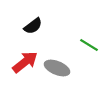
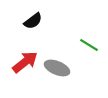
black semicircle: moved 5 px up
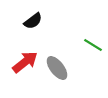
green line: moved 4 px right
gray ellipse: rotated 30 degrees clockwise
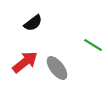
black semicircle: moved 2 px down
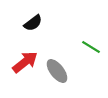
green line: moved 2 px left, 2 px down
gray ellipse: moved 3 px down
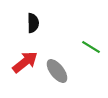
black semicircle: rotated 54 degrees counterclockwise
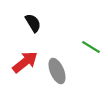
black semicircle: rotated 30 degrees counterclockwise
gray ellipse: rotated 15 degrees clockwise
